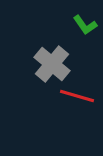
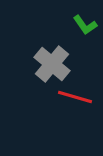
red line: moved 2 px left, 1 px down
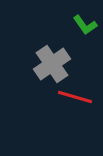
gray cross: rotated 15 degrees clockwise
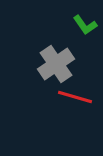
gray cross: moved 4 px right
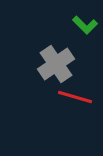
green L-shape: rotated 10 degrees counterclockwise
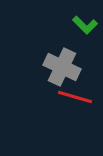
gray cross: moved 6 px right, 3 px down; rotated 30 degrees counterclockwise
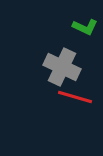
green L-shape: moved 2 px down; rotated 20 degrees counterclockwise
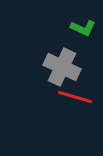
green L-shape: moved 2 px left, 1 px down
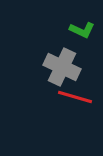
green L-shape: moved 1 px left, 2 px down
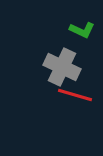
red line: moved 2 px up
